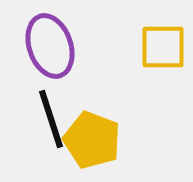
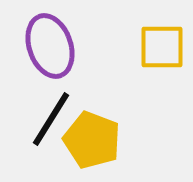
yellow square: moved 1 px left
black line: rotated 50 degrees clockwise
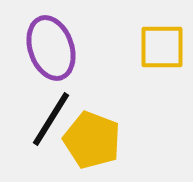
purple ellipse: moved 1 px right, 2 px down
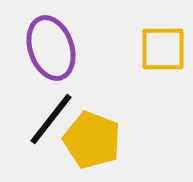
yellow square: moved 1 px right, 2 px down
black line: rotated 6 degrees clockwise
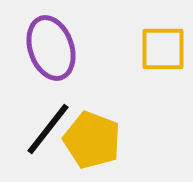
black line: moved 3 px left, 10 px down
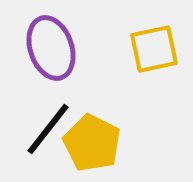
yellow square: moved 9 px left; rotated 12 degrees counterclockwise
yellow pentagon: moved 3 px down; rotated 6 degrees clockwise
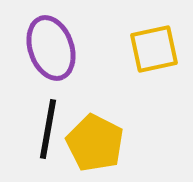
black line: rotated 28 degrees counterclockwise
yellow pentagon: moved 3 px right
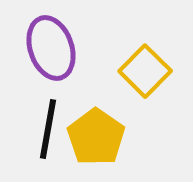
yellow square: moved 9 px left, 22 px down; rotated 33 degrees counterclockwise
yellow pentagon: moved 1 px right, 6 px up; rotated 8 degrees clockwise
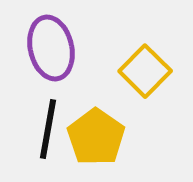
purple ellipse: rotated 6 degrees clockwise
